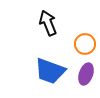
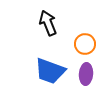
purple ellipse: rotated 15 degrees counterclockwise
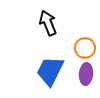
orange circle: moved 4 px down
blue trapezoid: rotated 96 degrees clockwise
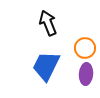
blue trapezoid: moved 4 px left, 5 px up
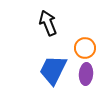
blue trapezoid: moved 7 px right, 4 px down
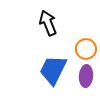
orange circle: moved 1 px right, 1 px down
purple ellipse: moved 2 px down
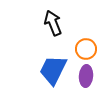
black arrow: moved 5 px right
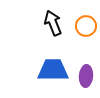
orange circle: moved 23 px up
blue trapezoid: rotated 64 degrees clockwise
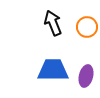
orange circle: moved 1 px right, 1 px down
purple ellipse: rotated 10 degrees clockwise
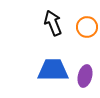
purple ellipse: moved 1 px left
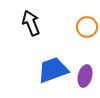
black arrow: moved 22 px left
blue trapezoid: rotated 20 degrees counterclockwise
